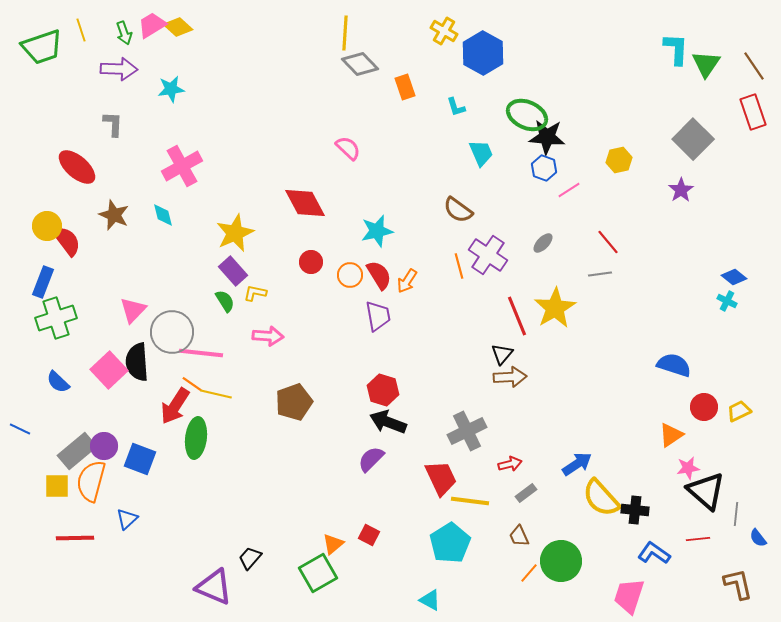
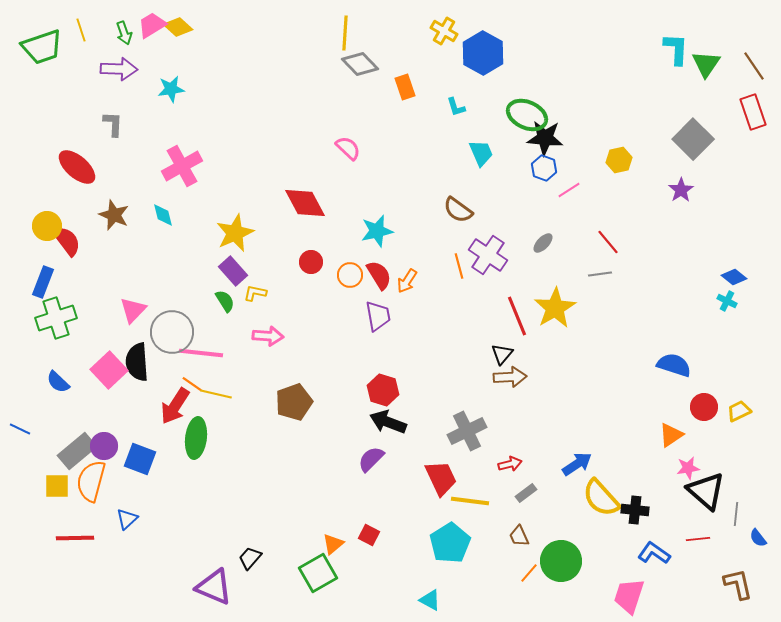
black star at (547, 137): moved 2 px left, 1 px down
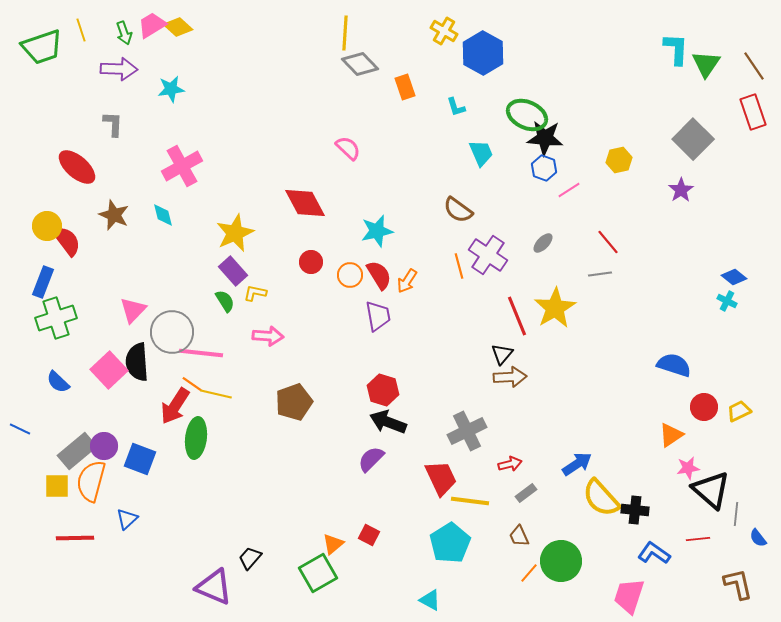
black triangle at (706, 491): moved 5 px right, 1 px up
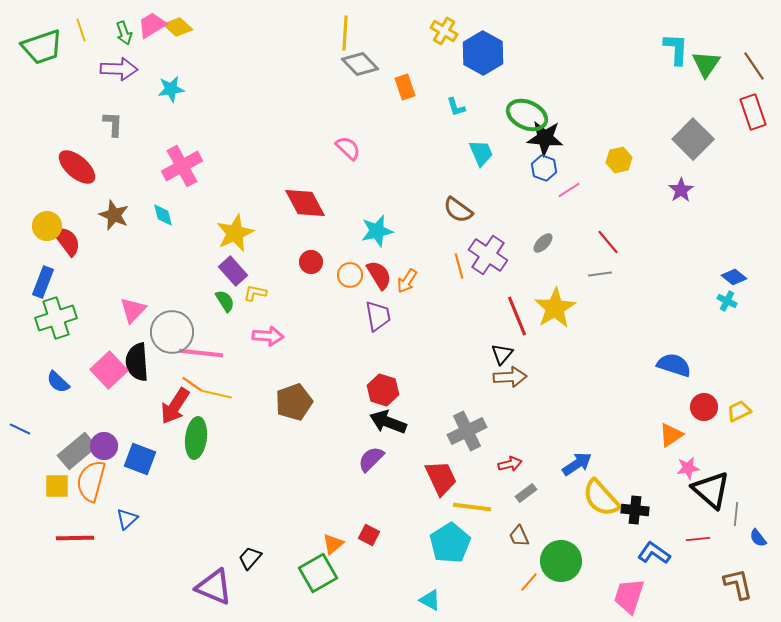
yellow line at (470, 501): moved 2 px right, 6 px down
orange line at (529, 573): moved 9 px down
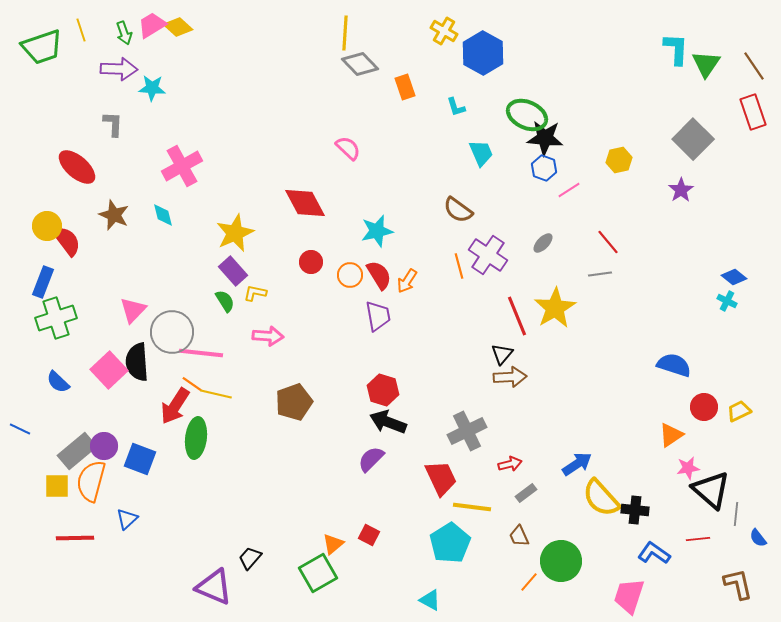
cyan star at (171, 89): moved 19 px left, 1 px up; rotated 12 degrees clockwise
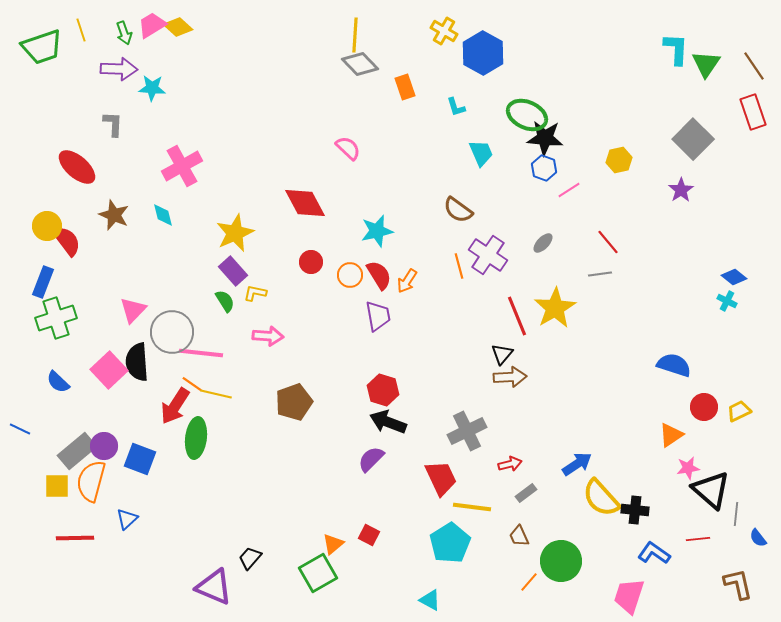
yellow line at (345, 33): moved 10 px right, 2 px down
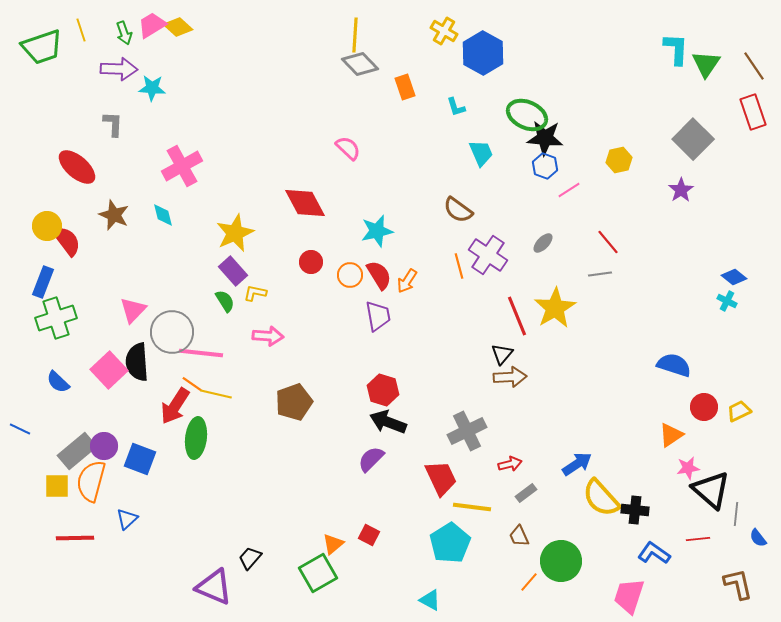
blue hexagon at (544, 168): moved 1 px right, 2 px up
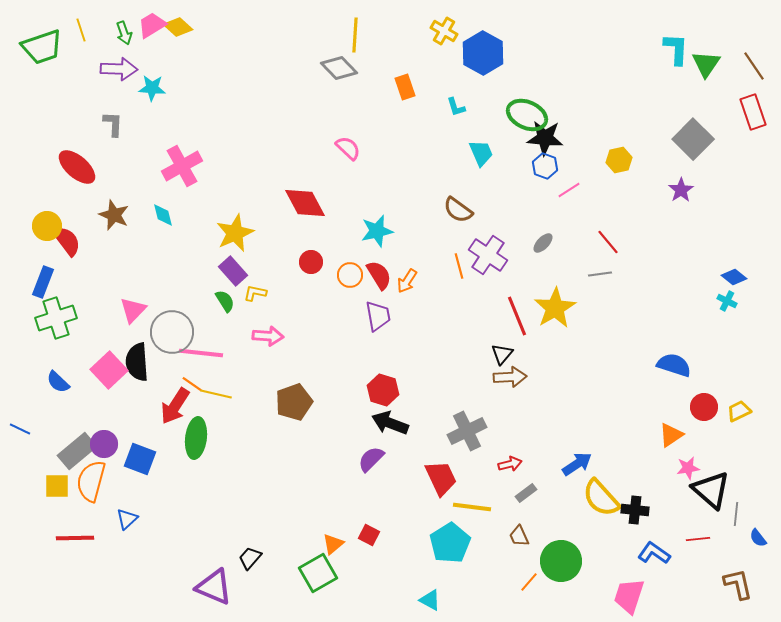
gray diamond at (360, 64): moved 21 px left, 4 px down
black arrow at (388, 422): moved 2 px right, 1 px down
purple circle at (104, 446): moved 2 px up
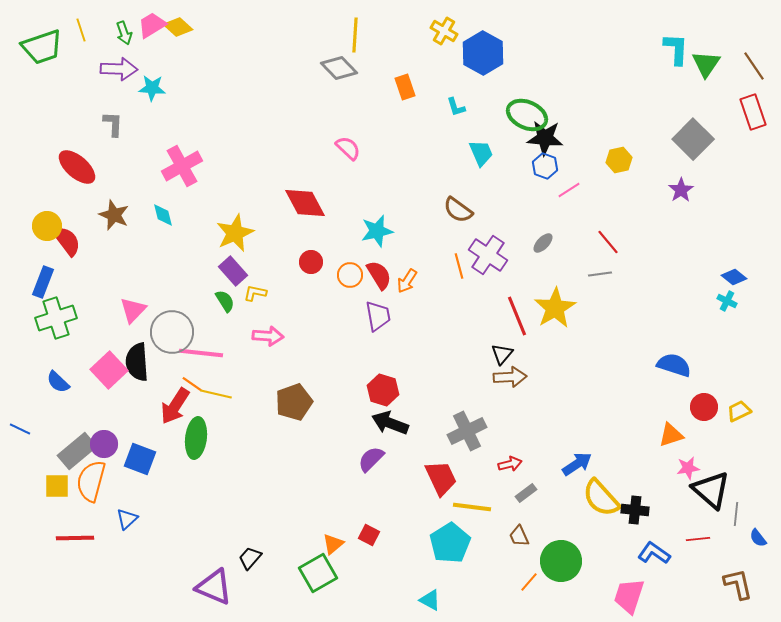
orange triangle at (671, 435): rotated 16 degrees clockwise
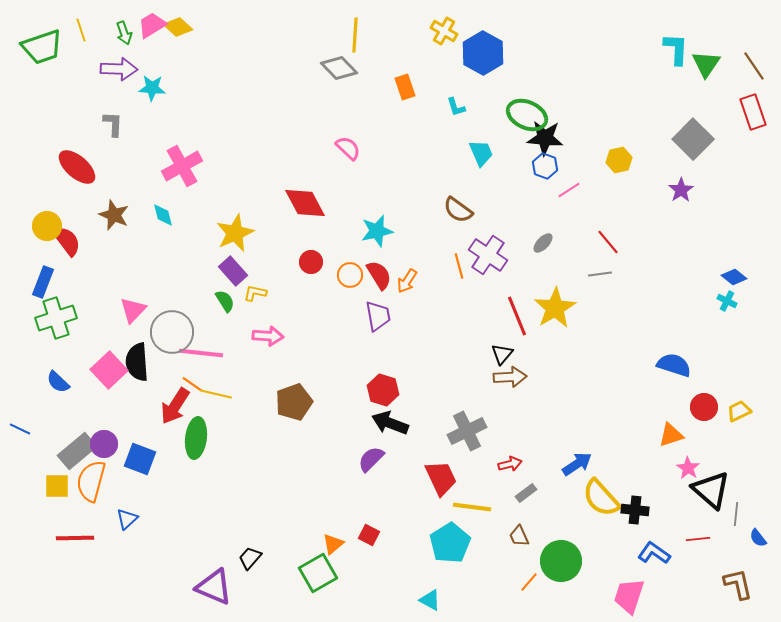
pink star at (688, 468): rotated 30 degrees counterclockwise
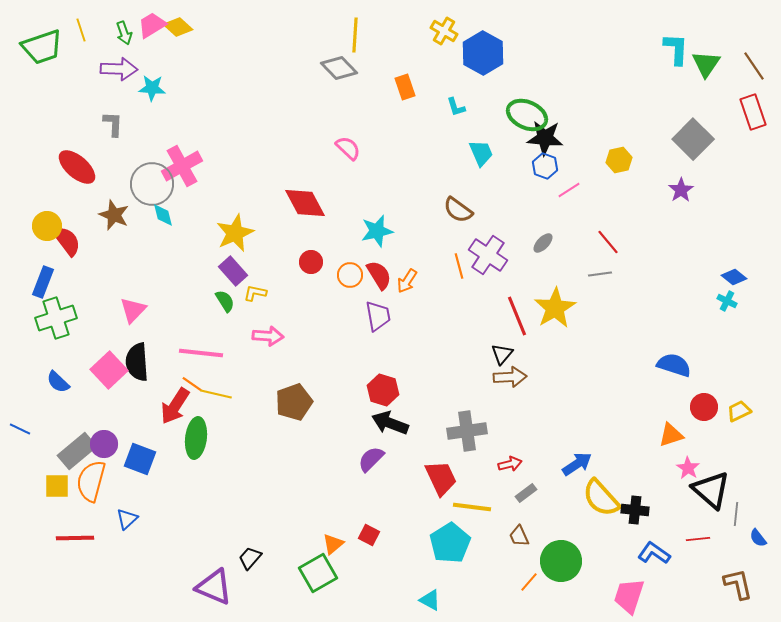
gray circle at (172, 332): moved 20 px left, 148 px up
gray cross at (467, 431): rotated 18 degrees clockwise
